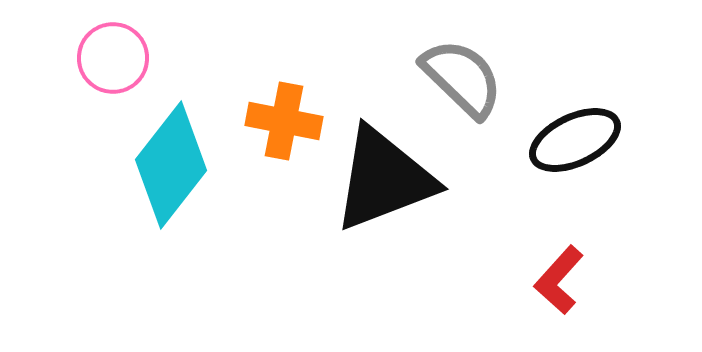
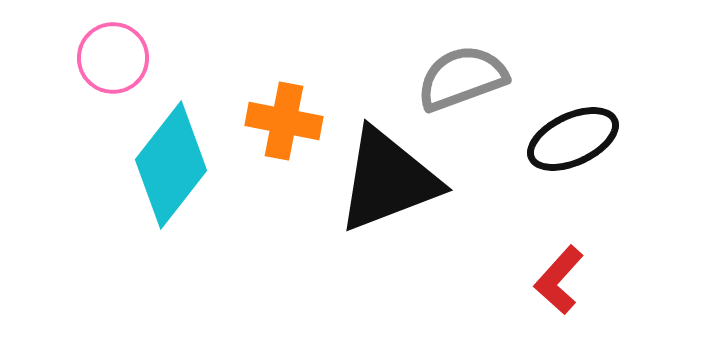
gray semicircle: rotated 64 degrees counterclockwise
black ellipse: moved 2 px left, 1 px up
black triangle: moved 4 px right, 1 px down
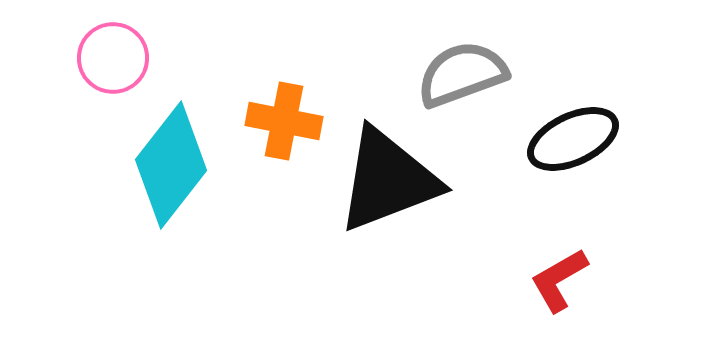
gray semicircle: moved 4 px up
red L-shape: rotated 18 degrees clockwise
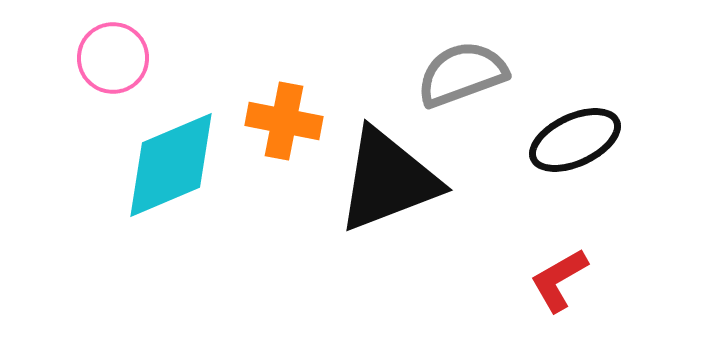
black ellipse: moved 2 px right, 1 px down
cyan diamond: rotated 29 degrees clockwise
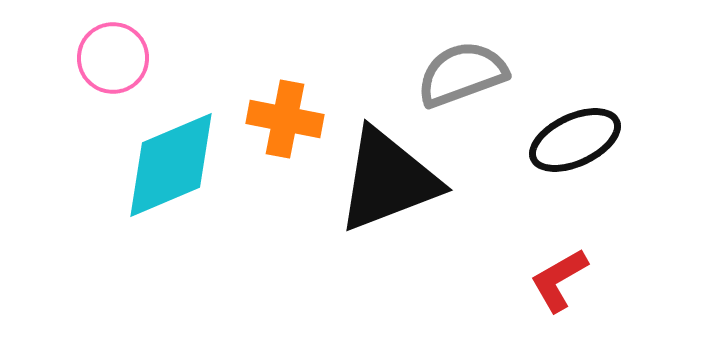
orange cross: moved 1 px right, 2 px up
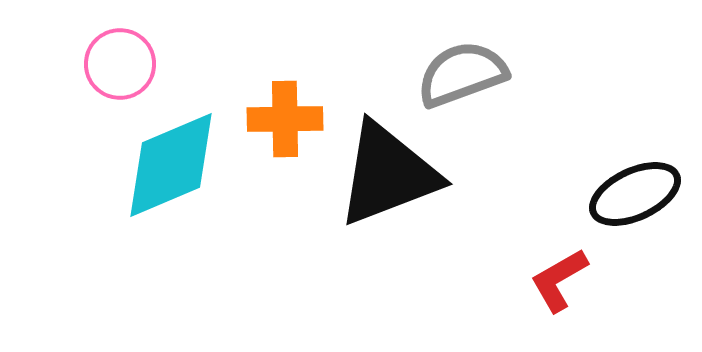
pink circle: moved 7 px right, 6 px down
orange cross: rotated 12 degrees counterclockwise
black ellipse: moved 60 px right, 54 px down
black triangle: moved 6 px up
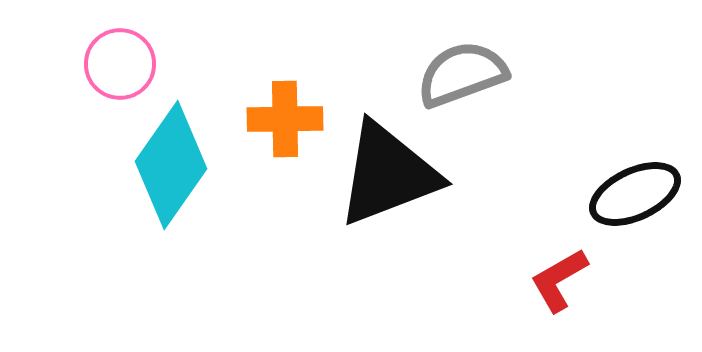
cyan diamond: rotated 32 degrees counterclockwise
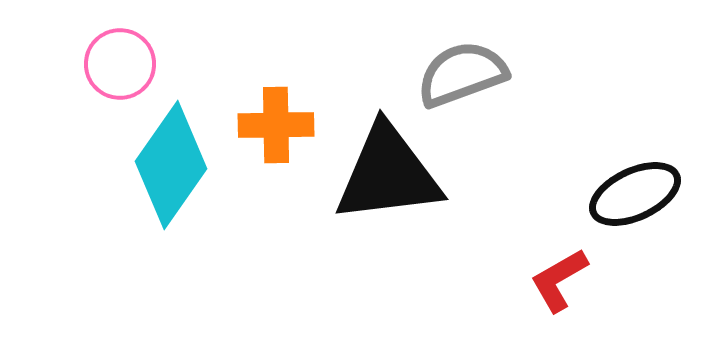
orange cross: moved 9 px left, 6 px down
black triangle: rotated 14 degrees clockwise
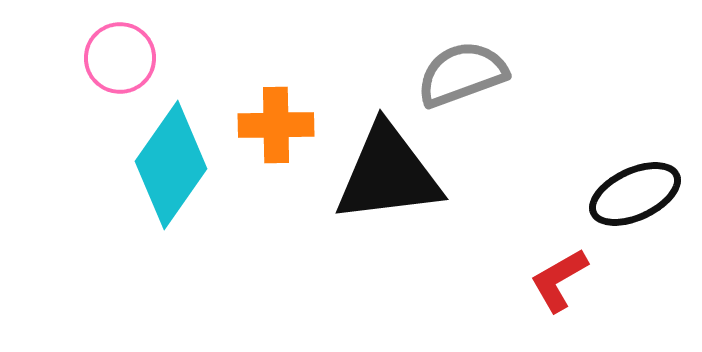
pink circle: moved 6 px up
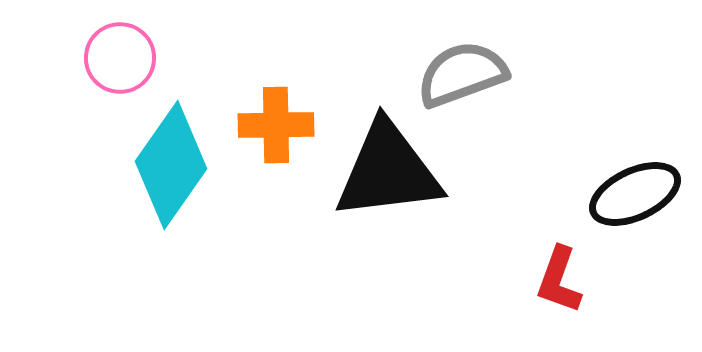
black triangle: moved 3 px up
red L-shape: rotated 40 degrees counterclockwise
